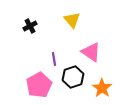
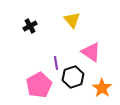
purple line: moved 2 px right, 4 px down
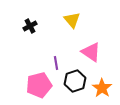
black hexagon: moved 2 px right, 4 px down
pink pentagon: rotated 15 degrees clockwise
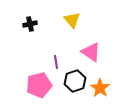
black cross: moved 2 px up; rotated 16 degrees clockwise
purple line: moved 1 px up
orange star: moved 2 px left
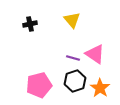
pink triangle: moved 4 px right, 2 px down
purple line: moved 17 px right, 4 px up; rotated 64 degrees counterclockwise
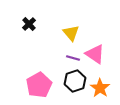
yellow triangle: moved 1 px left, 13 px down
black cross: moved 1 px left; rotated 32 degrees counterclockwise
pink pentagon: rotated 15 degrees counterclockwise
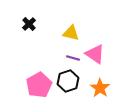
yellow triangle: rotated 36 degrees counterclockwise
black hexagon: moved 7 px left
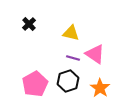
pink pentagon: moved 4 px left, 1 px up
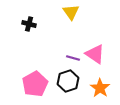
black cross: rotated 32 degrees counterclockwise
yellow triangle: moved 21 px up; rotated 42 degrees clockwise
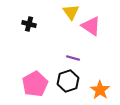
pink triangle: moved 4 px left, 28 px up
orange star: moved 2 px down
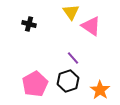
purple line: rotated 32 degrees clockwise
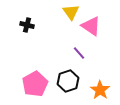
black cross: moved 2 px left, 1 px down
purple line: moved 6 px right, 5 px up
